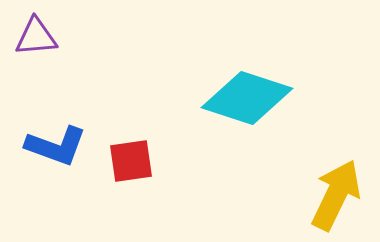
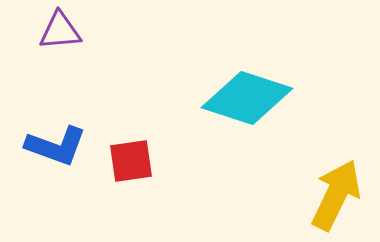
purple triangle: moved 24 px right, 6 px up
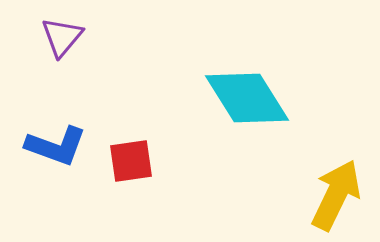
purple triangle: moved 2 px right, 6 px down; rotated 45 degrees counterclockwise
cyan diamond: rotated 40 degrees clockwise
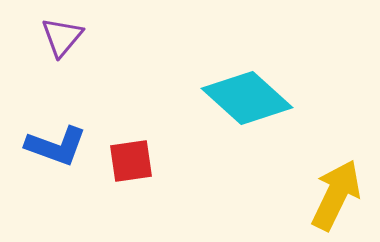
cyan diamond: rotated 16 degrees counterclockwise
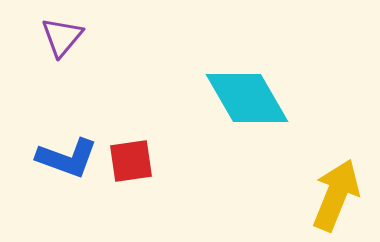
cyan diamond: rotated 18 degrees clockwise
blue L-shape: moved 11 px right, 12 px down
yellow arrow: rotated 4 degrees counterclockwise
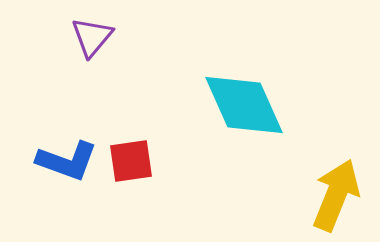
purple triangle: moved 30 px right
cyan diamond: moved 3 px left, 7 px down; rotated 6 degrees clockwise
blue L-shape: moved 3 px down
